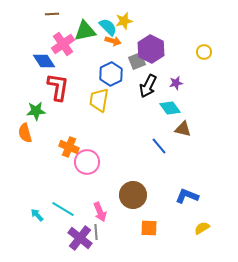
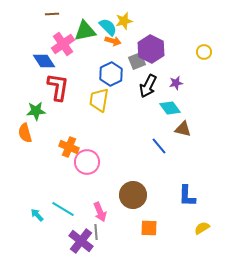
blue L-shape: rotated 110 degrees counterclockwise
purple cross: moved 1 px right, 3 px down
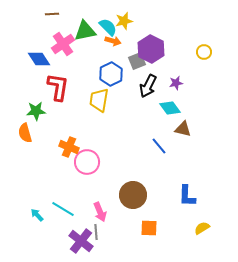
blue diamond: moved 5 px left, 2 px up
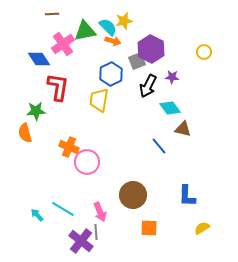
purple star: moved 4 px left, 6 px up; rotated 16 degrees clockwise
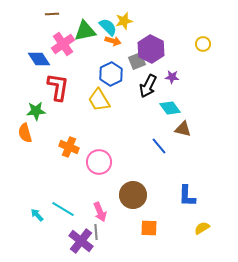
yellow circle: moved 1 px left, 8 px up
yellow trapezoid: rotated 40 degrees counterclockwise
pink circle: moved 12 px right
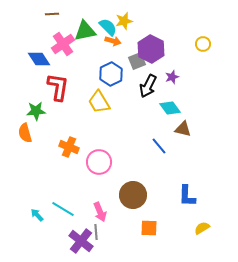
purple star: rotated 24 degrees counterclockwise
yellow trapezoid: moved 2 px down
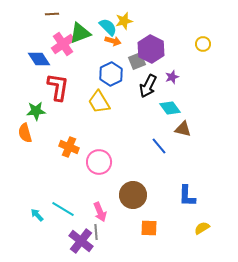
green triangle: moved 5 px left, 2 px down; rotated 10 degrees counterclockwise
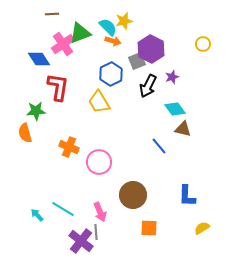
cyan diamond: moved 5 px right, 1 px down
